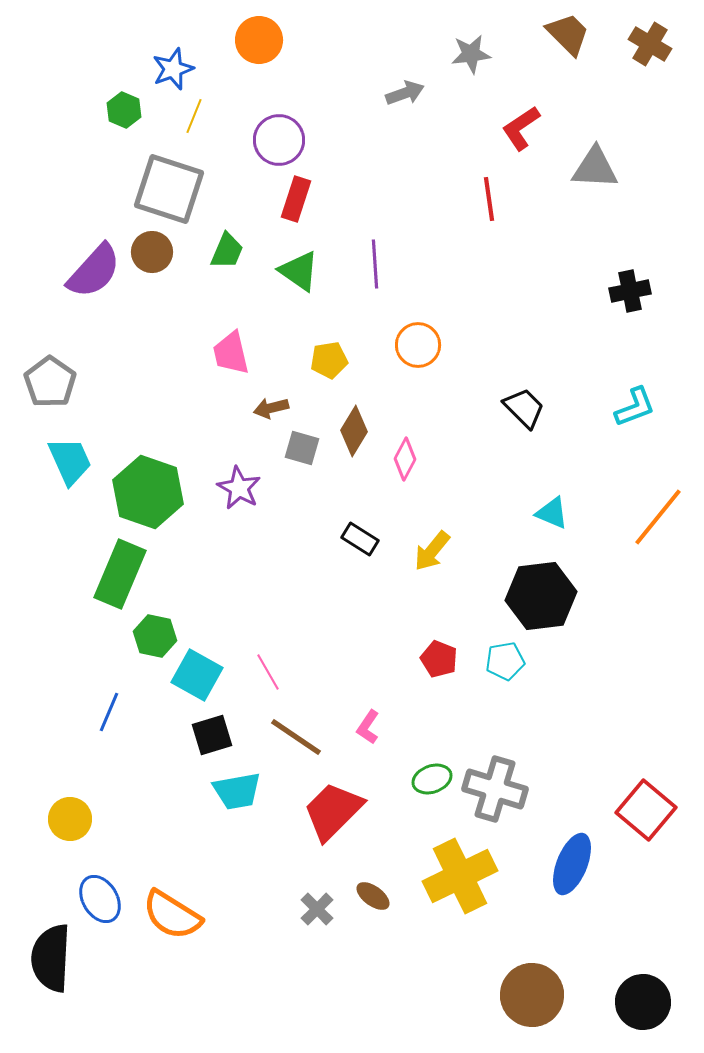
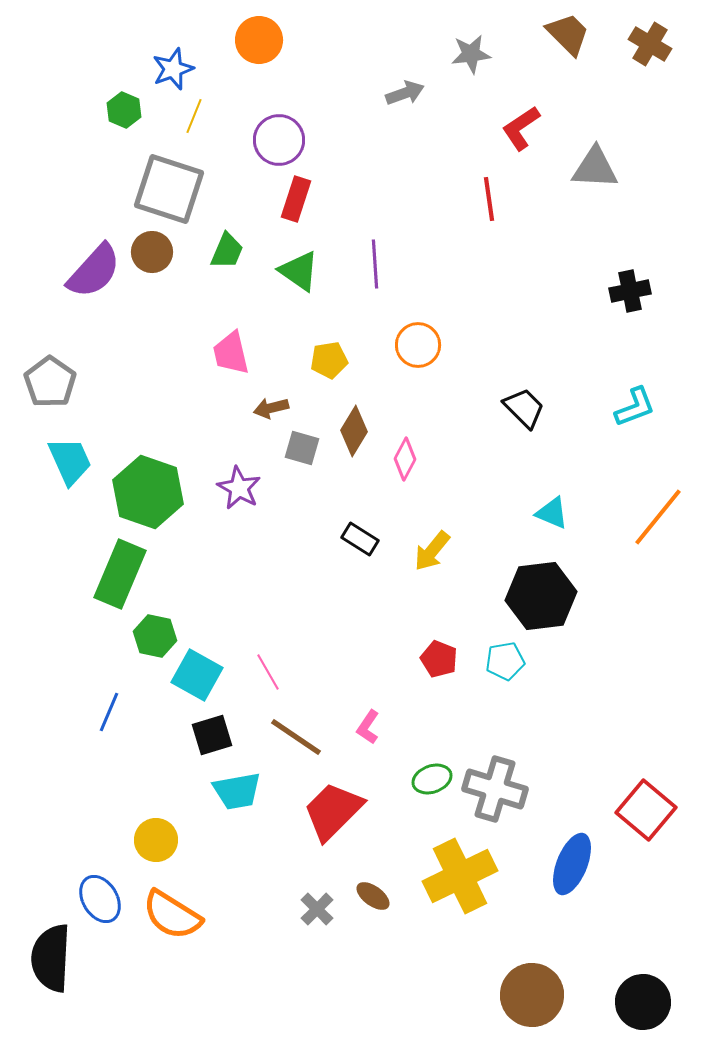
yellow circle at (70, 819): moved 86 px right, 21 px down
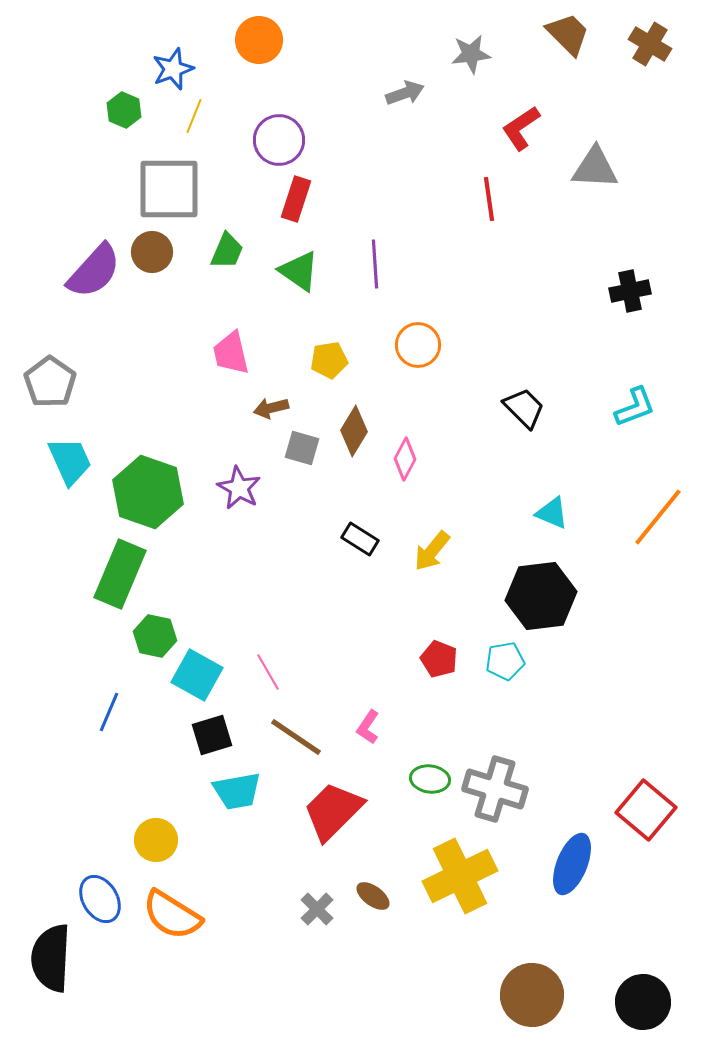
gray square at (169, 189): rotated 18 degrees counterclockwise
green ellipse at (432, 779): moved 2 px left; rotated 27 degrees clockwise
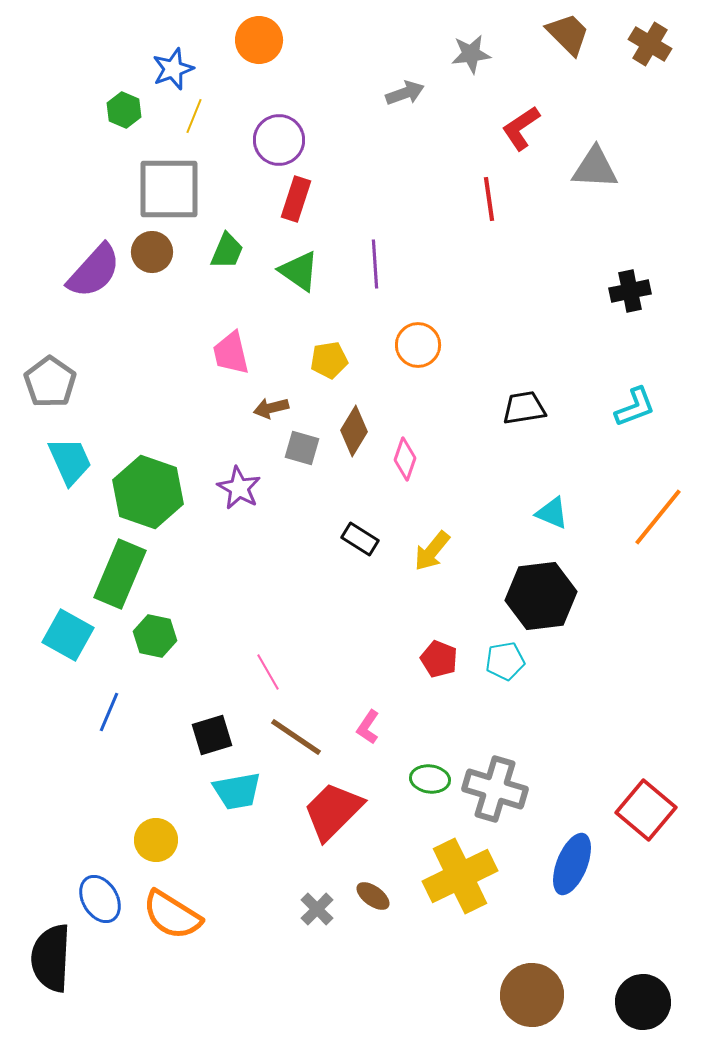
black trapezoid at (524, 408): rotated 54 degrees counterclockwise
pink diamond at (405, 459): rotated 9 degrees counterclockwise
cyan square at (197, 675): moved 129 px left, 40 px up
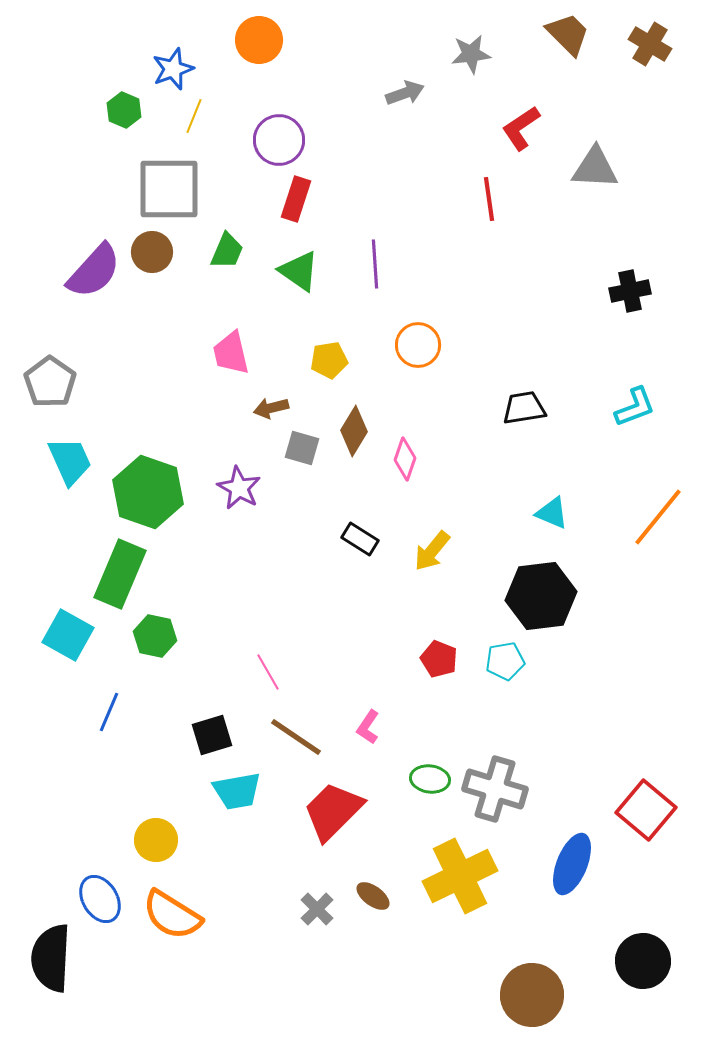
black circle at (643, 1002): moved 41 px up
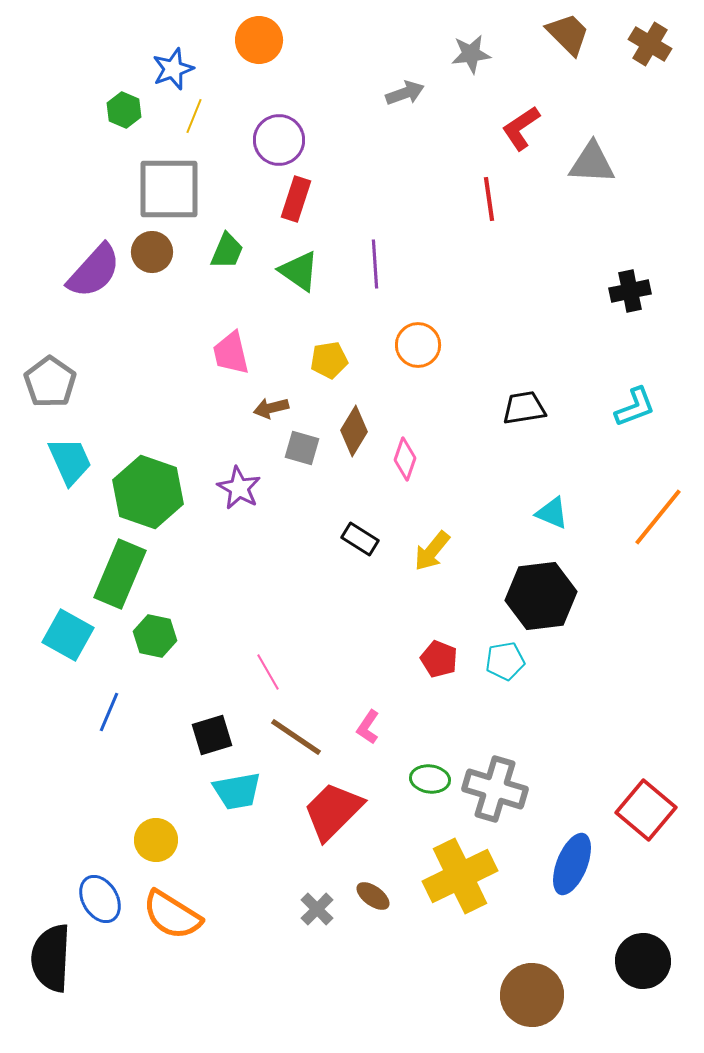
gray triangle at (595, 168): moved 3 px left, 5 px up
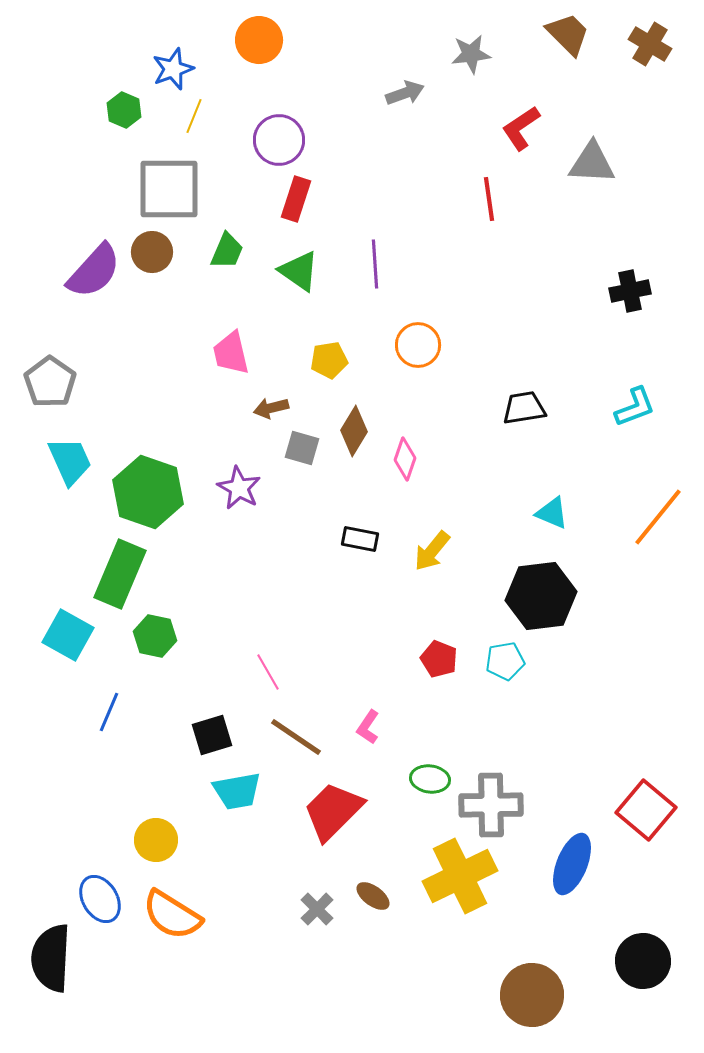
black rectangle at (360, 539): rotated 21 degrees counterclockwise
gray cross at (495, 789): moved 4 px left, 16 px down; rotated 18 degrees counterclockwise
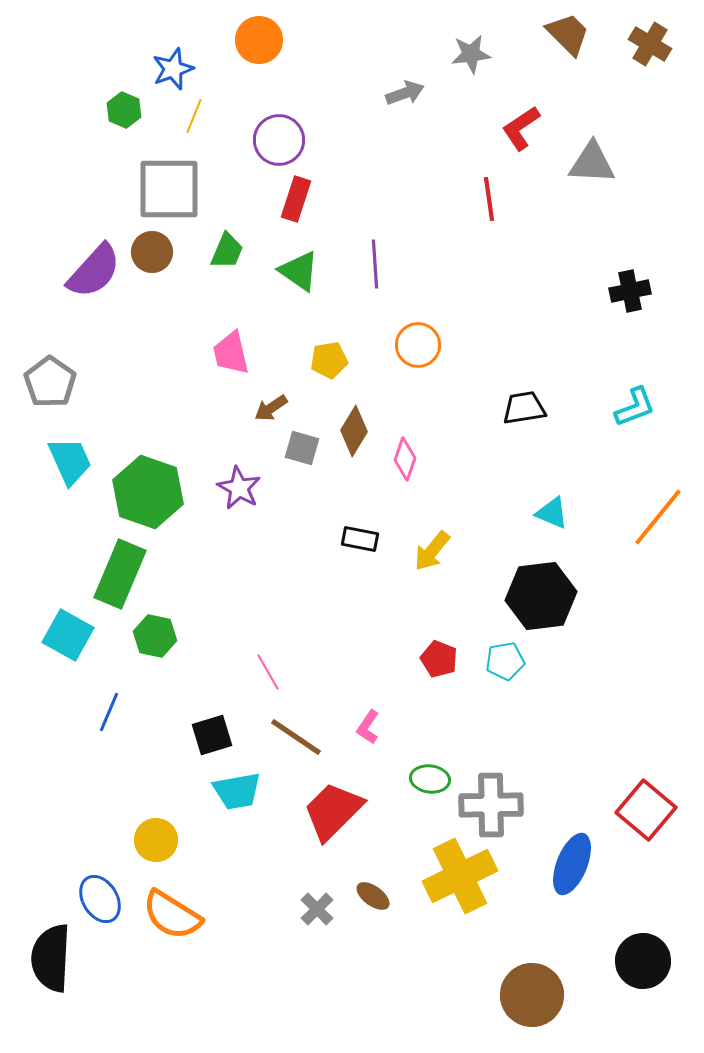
brown arrow at (271, 408): rotated 20 degrees counterclockwise
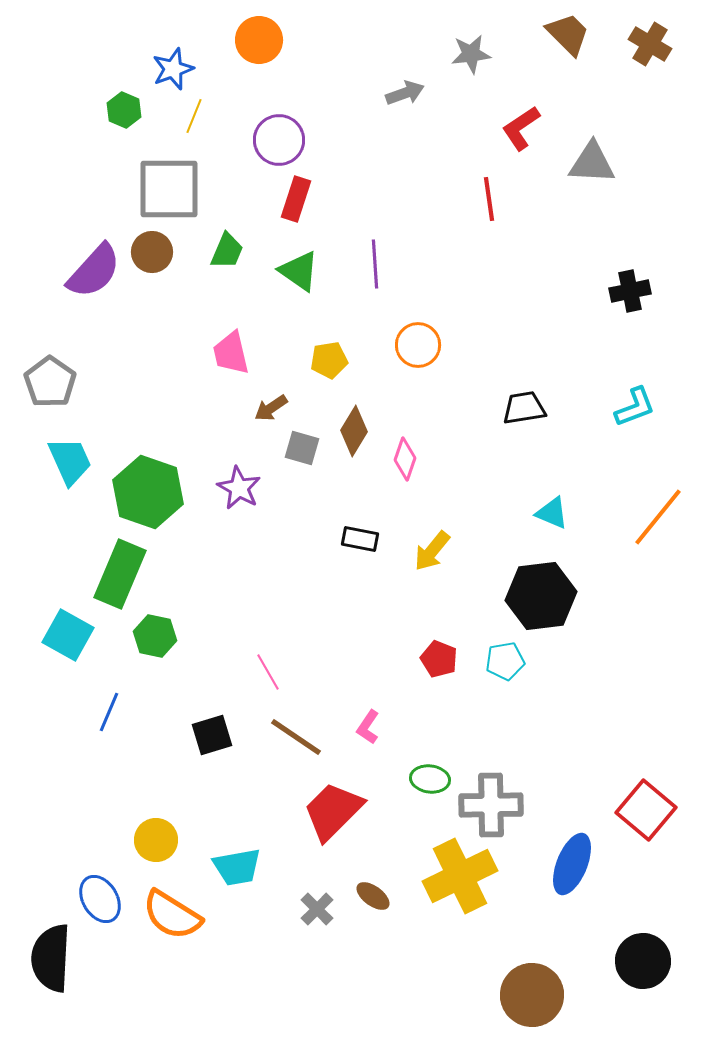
cyan trapezoid at (237, 791): moved 76 px down
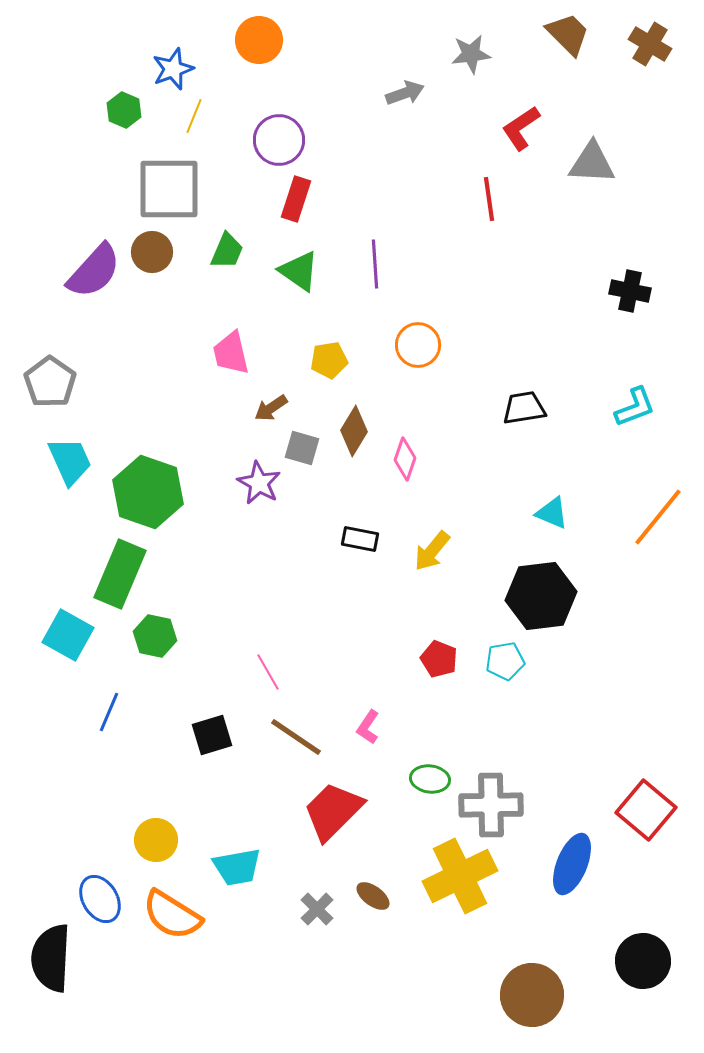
black cross at (630, 291): rotated 24 degrees clockwise
purple star at (239, 488): moved 20 px right, 5 px up
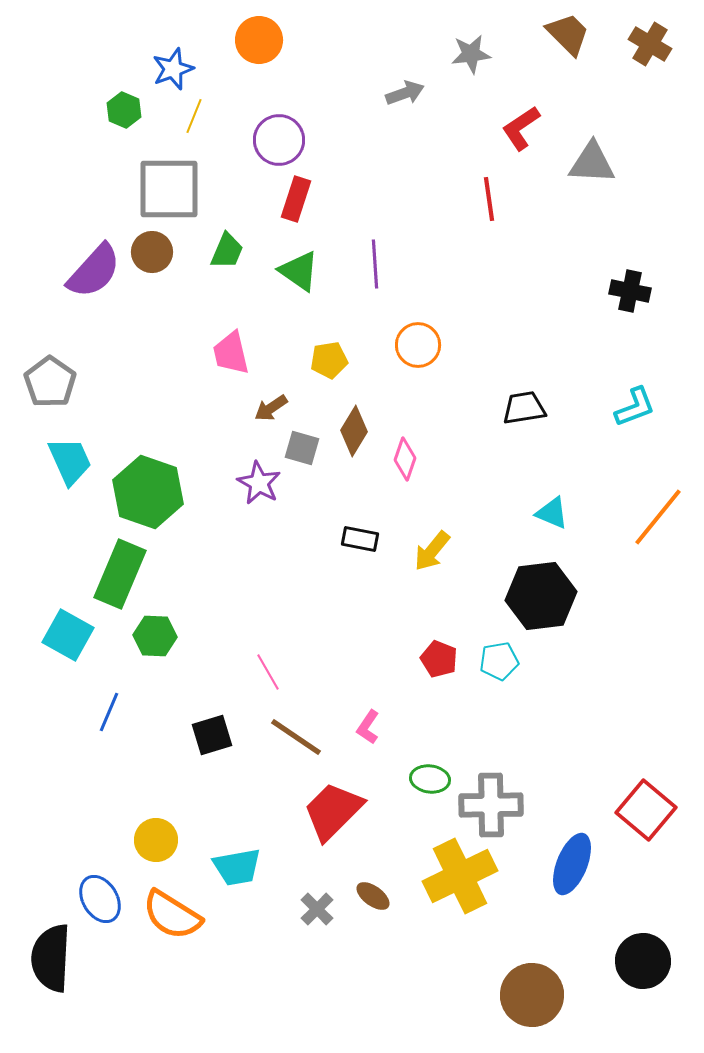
green hexagon at (155, 636): rotated 9 degrees counterclockwise
cyan pentagon at (505, 661): moved 6 px left
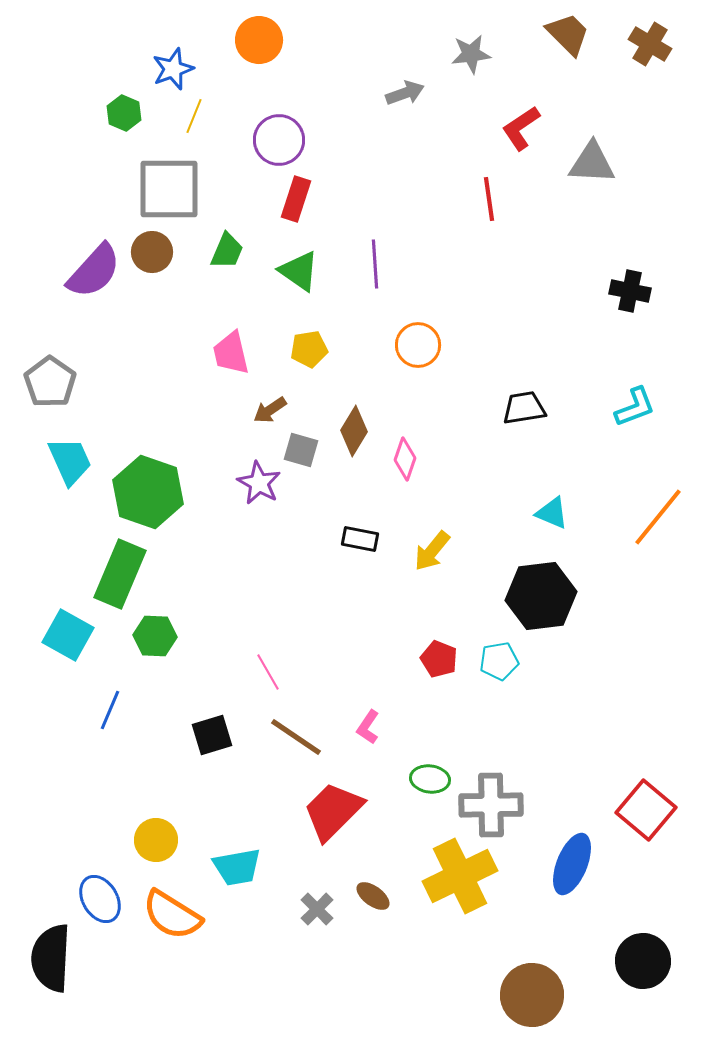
green hexagon at (124, 110): moved 3 px down
yellow pentagon at (329, 360): moved 20 px left, 11 px up
brown arrow at (271, 408): moved 1 px left, 2 px down
gray square at (302, 448): moved 1 px left, 2 px down
blue line at (109, 712): moved 1 px right, 2 px up
